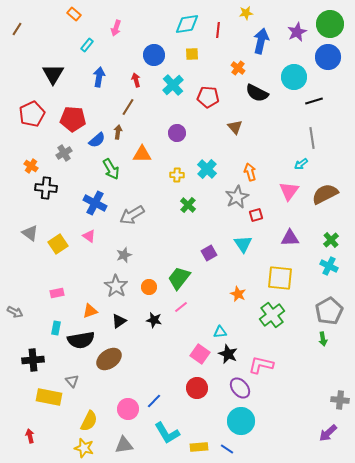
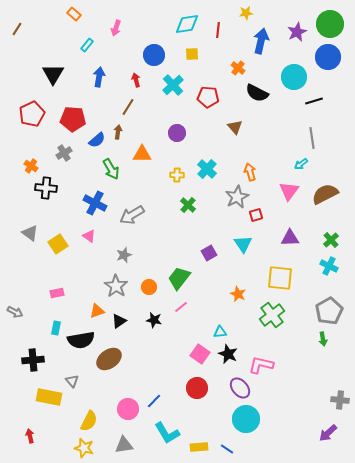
orange triangle at (90, 311): moved 7 px right
cyan circle at (241, 421): moved 5 px right, 2 px up
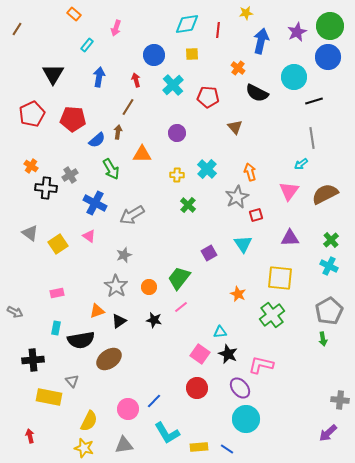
green circle at (330, 24): moved 2 px down
gray cross at (64, 153): moved 6 px right, 22 px down
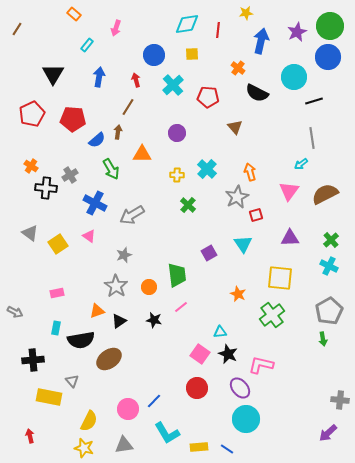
green trapezoid at (179, 278): moved 2 px left, 3 px up; rotated 135 degrees clockwise
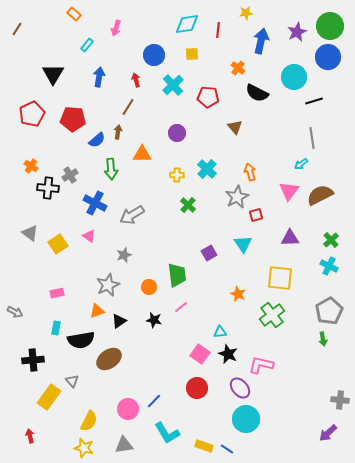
green arrow at (111, 169): rotated 25 degrees clockwise
black cross at (46, 188): moved 2 px right
brown semicircle at (325, 194): moved 5 px left, 1 px down
gray star at (116, 286): moved 8 px left, 1 px up; rotated 15 degrees clockwise
yellow rectangle at (49, 397): rotated 65 degrees counterclockwise
yellow rectangle at (199, 447): moved 5 px right, 1 px up; rotated 24 degrees clockwise
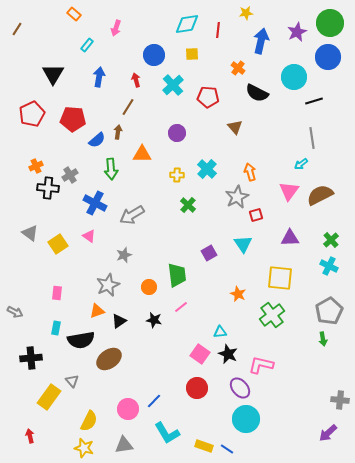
green circle at (330, 26): moved 3 px up
orange cross at (31, 166): moved 5 px right; rotated 32 degrees clockwise
pink rectangle at (57, 293): rotated 72 degrees counterclockwise
black cross at (33, 360): moved 2 px left, 2 px up
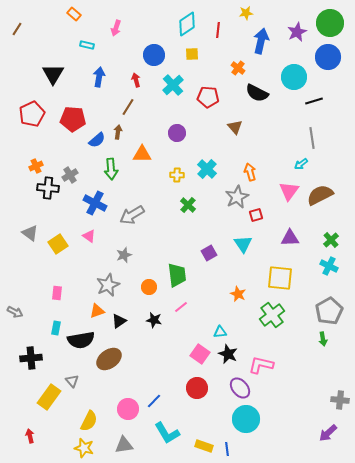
cyan diamond at (187, 24): rotated 25 degrees counterclockwise
cyan rectangle at (87, 45): rotated 64 degrees clockwise
blue line at (227, 449): rotated 48 degrees clockwise
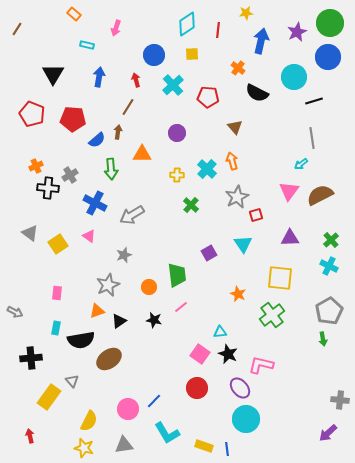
red pentagon at (32, 114): rotated 25 degrees counterclockwise
orange arrow at (250, 172): moved 18 px left, 11 px up
green cross at (188, 205): moved 3 px right
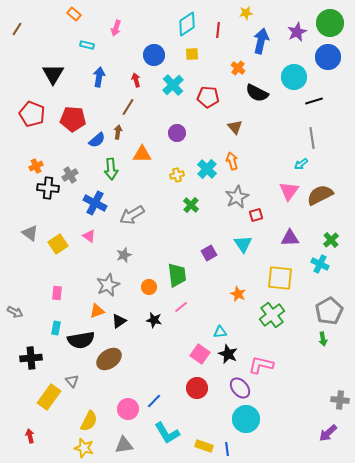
yellow cross at (177, 175): rotated 16 degrees counterclockwise
cyan cross at (329, 266): moved 9 px left, 2 px up
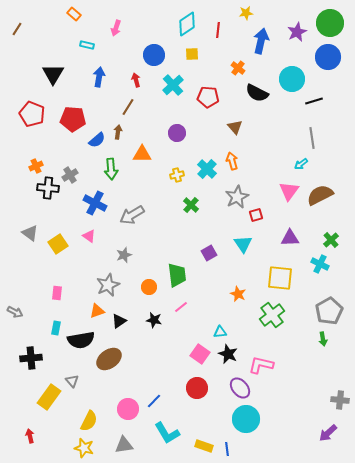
cyan circle at (294, 77): moved 2 px left, 2 px down
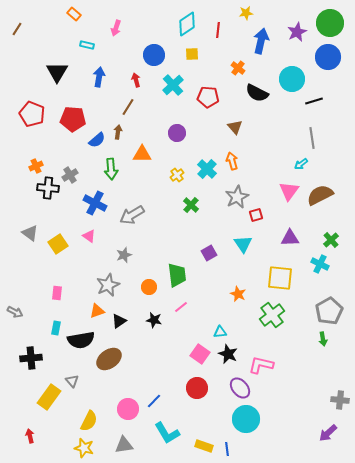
black triangle at (53, 74): moved 4 px right, 2 px up
yellow cross at (177, 175): rotated 24 degrees counterclockwise
